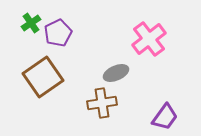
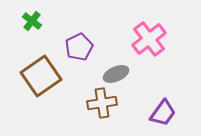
green cross: moved 1 px right, 2 px up; rotated 18 degrees counterclockwise
purple pentagon: moved 21 px right, 14 px down
gray ellipse: moved 1 px down
brown square: moved 2 px left, 1 px up
purple trapezoid: moved 2 px left, 4 px up
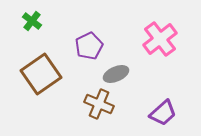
pink cross: moved 11 px right
purple pentagon: moved 10 px right, 1 px up
brown square: moved 2 px up
brown cross: moved 3 px left, 1 px down; rotated 32 degrees clockwise
purple trapezoid: rotated 12 degrees clockwise
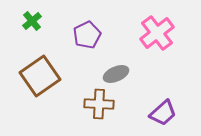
green cross: rotated 12 degrees clockwise
pink cross: moved 3 px left, 6 px up
purple pentagon: moved 2 px left, 11 px up
brown square: moved 1 px left, 2 px down
brown cross: rotated 20 degrees counterclockwise
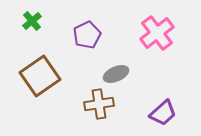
brown cross: rotated 12 degrees counterclockwise
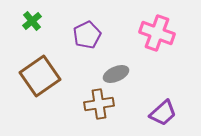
pink cross: rotated 32 degrees counterclockwise
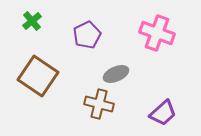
brown square: moved 2 px left; rotated 21 degrees counterclockwise
brown cross: rotated 24 degrees clockwise
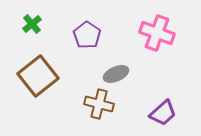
green cross: moved 3 px down
purple pentagon: rotated 12 degrees counterclockwise
brown square: rotated 18 degrees clockwise
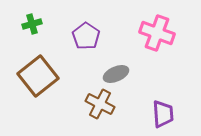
green cross: rotated 24 degrees clockwise
purple pentagon: moved 1 px left, 1 px down
brown cross: moved 1 px right; rotated 12 degrees clockwise
purple trapezoid: moved 1 px down; rotated 52 degrees counterclockwise
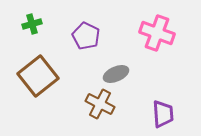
purple pentagon: rotated 8 degrees counterclockwise
